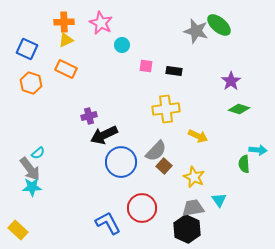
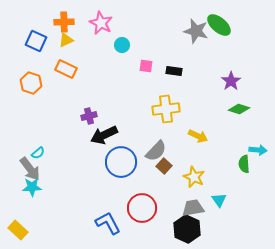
blue square: moved 9 px right, 8 px up
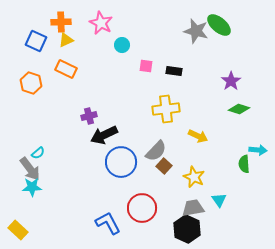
orange cross: moved 3 px left
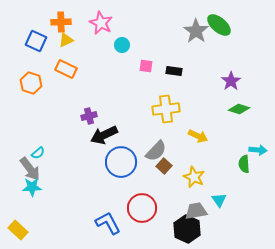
gray star: rotated 20 degrees clockwise
gray trapezoid: moved 3 px right, 3 px down
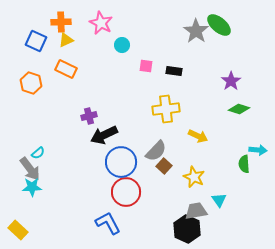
red circle: moved 16 px left, 16 px up
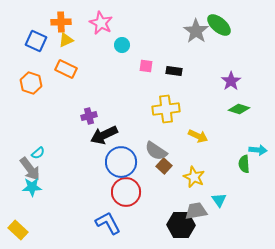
gray semicircle: rotated 80 degrees clockwise
black hexagon: moved 6 px left, 4 px up; rotated 24 degrees counterclockwise
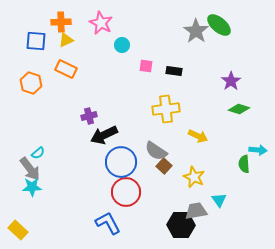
blue square: rotated 20 degrees counterclockwise
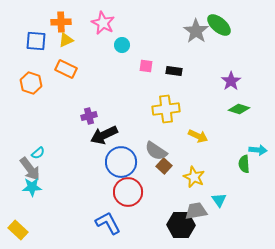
pink star: moved 2 px right
red circle: moved 2 px right
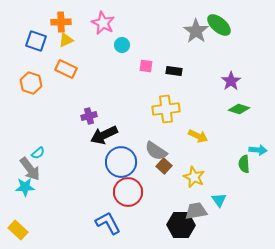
blue square: rotated 15 degrees clockwise
cyan star: moved 7 px left
